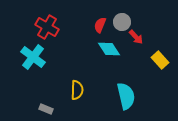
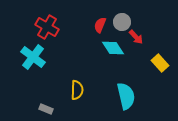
cyan diamond: moved 4 px right, 1 px up
yellow rectangle: moved 3 px down
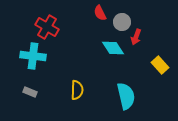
red semicircle: moved 12 px up; rotated 49 degrees counterclockwise
red arrow: rotated 63 degrees clockwise
cyan cross: moved 1 px up; rotated 30 degrees counterclockwise
yellow rectangle: moved 2 px down
gray rectangle: moved 16 px left, 17 px up
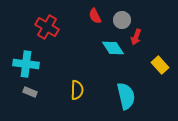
red semicircle: moved 5 px left, 3 px down
gray circle: moved 2 px up
cyan cross: moved 7 px left, 8 px down
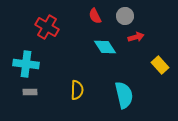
gray circle: moved 3 px right, 4 px up
red arrow: rotated 126 degrees counterclockwise
cyan diamond: moved 8 px left, 1 px up
gray rectangle: rotated 24 degrees counterclockwise
cyan semicircle: moved 2 px left, 1 px up
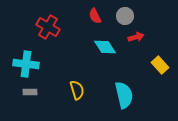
red cross: moved 1 px right
yellow semicircle: rotated 18 degrees counterclockwise
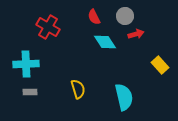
red semicircle: moved 1 px left, 1 px down
red arrow: moved 3 px up
cyan diamond: moved 5 px up
cyan cross: rotated 10 degrees counterclockwise
yellow semicircle: moved 1 px right, 1 px up
cyan semicircle: moved 2 px down
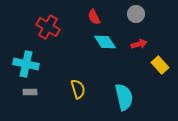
gray circle: moved 11 px right, 2 px up
red arrow: moved 3 px right, 10 px down
cyan cross: rotated 15 degrees clockwise
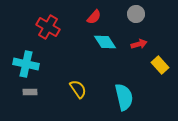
red semicircle: rotated 112 degrees counterclockwise
yellow semicircle: rotated 18 degrees counterclockwise
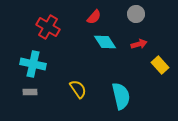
cyan cross: moved 7 px right
cyan semicircle: moved 3 px left, 1 px up
